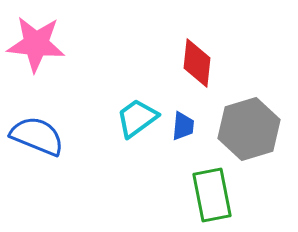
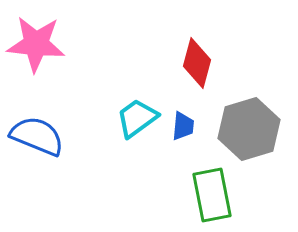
red diamond: rotated 9 degrees clockwise
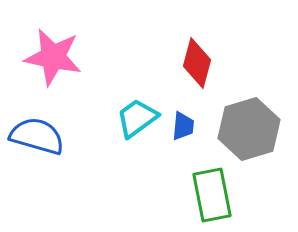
pink star: moved 17 px right, 13 px down; rotated 6 degrees clockwise
blue semicircle: rotated 6 degrees counterclockwise
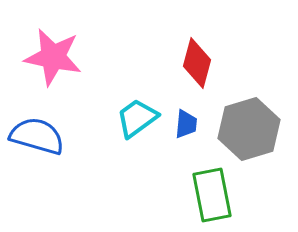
blue trapezoid: moved 3 px right, 2 px up
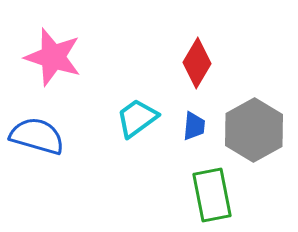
pink star: rotated 6 degrees clockwise
red diamond: rotated 15 degrees clockwise
blue trapezoid: moved 8 px right, 2 px down
gray hexagon: moved 5 px right, 1 px down; rotated 12 degrees counterclockwise
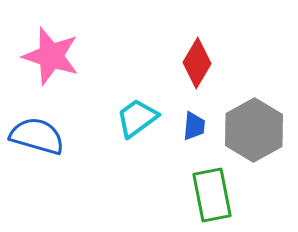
pink star: moved 2 px left, 1 px up
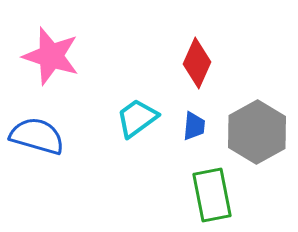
red diamond: rotated 6 degrees counterclockwise
gray hexagon: moved 3 px right, 2 px down
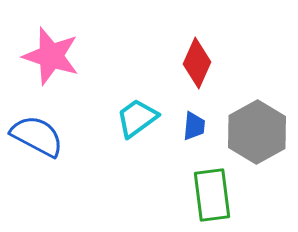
blue semicircle: rotated 12 degrees clockwise
green rectangle: rotated 4 degrees clockwise
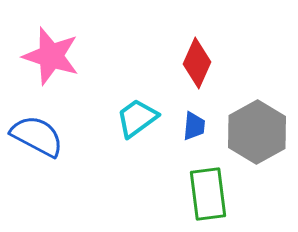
green rectangle: moved 4 px left, 1 px up
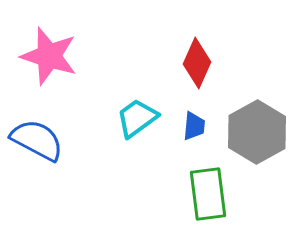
pink star: moved 2 px left
blue semicircle: moved 4 px down
